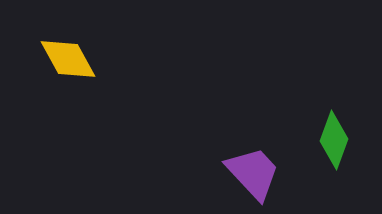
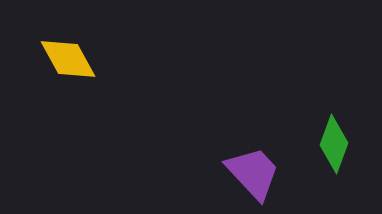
green diamond: moved 4 px down
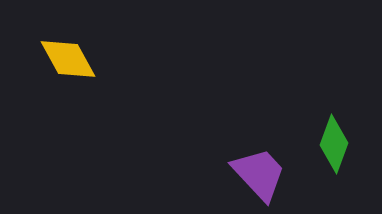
purple trapezoid: moved 6 px right, 1 px down
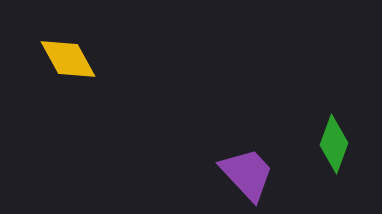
purple trapezoid: moved 12 px left
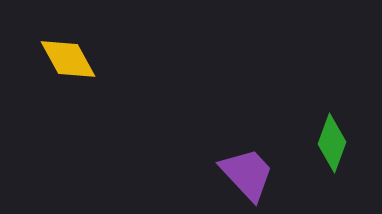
green diamond: moved 2 px left, 1 px up
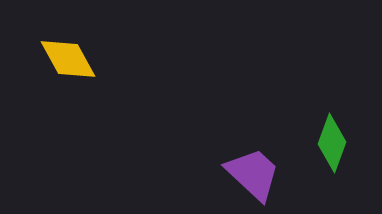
purple trapezoid: moved 6 px right; rotated 4 degrees counterclockwise
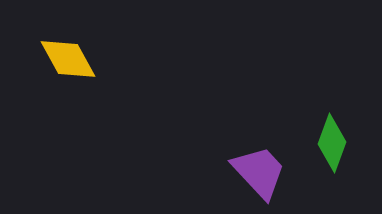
purple trapezoid: moved 6 px right, 2 px up; rotated 4 degrees clockwise
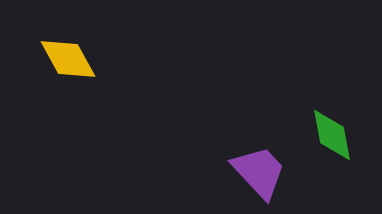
green diamond: moved 8 px up; rotated 30 degrees counterclockwise
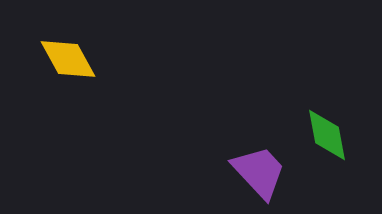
green diamond: moved 5 px left
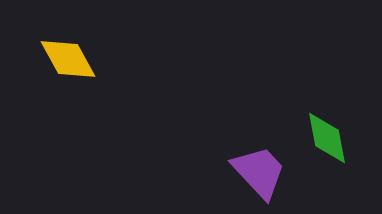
green diamond: moved 3 px down
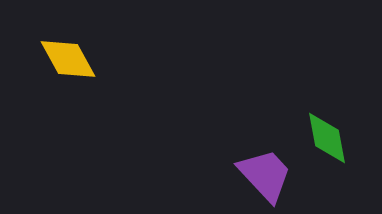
purple trapezoid: moved 6 px right, 3 px down
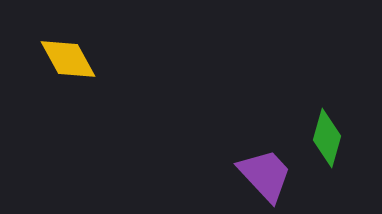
green diamond: rotated 26 degrees clockwise
